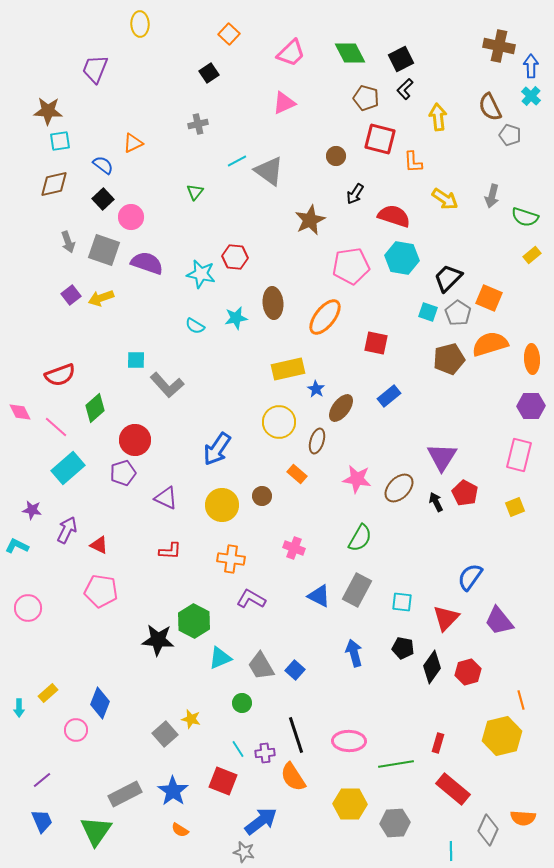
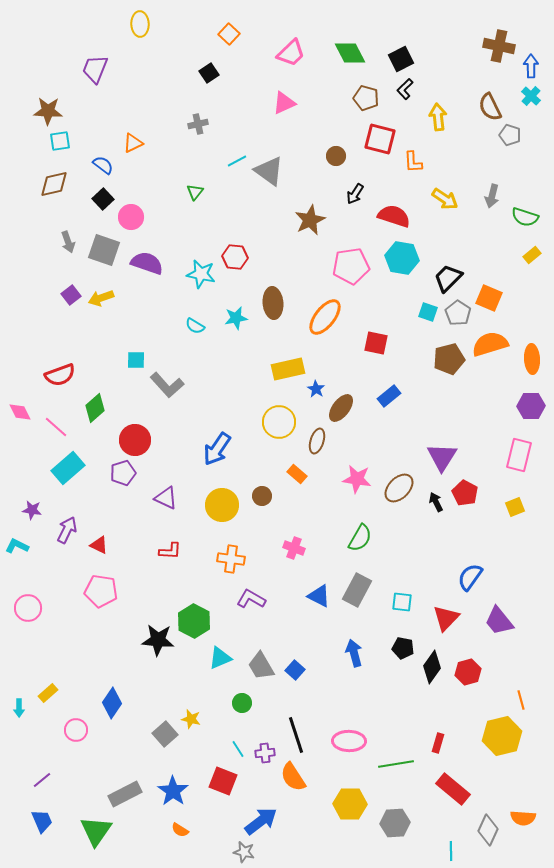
blue diamond at (100, 703): moved 12 px right; rotated 12 degrees clockwise
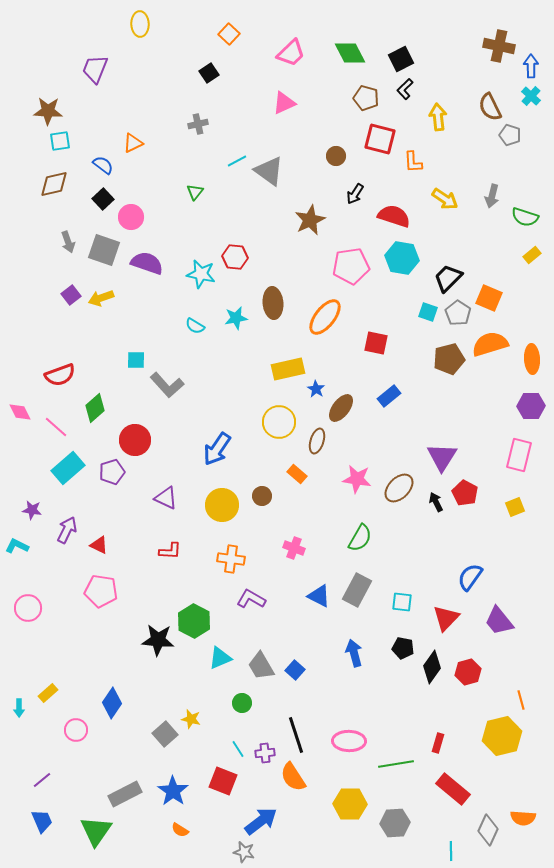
purple pentagon at (123, 473): moved 11 px left, 1 px up
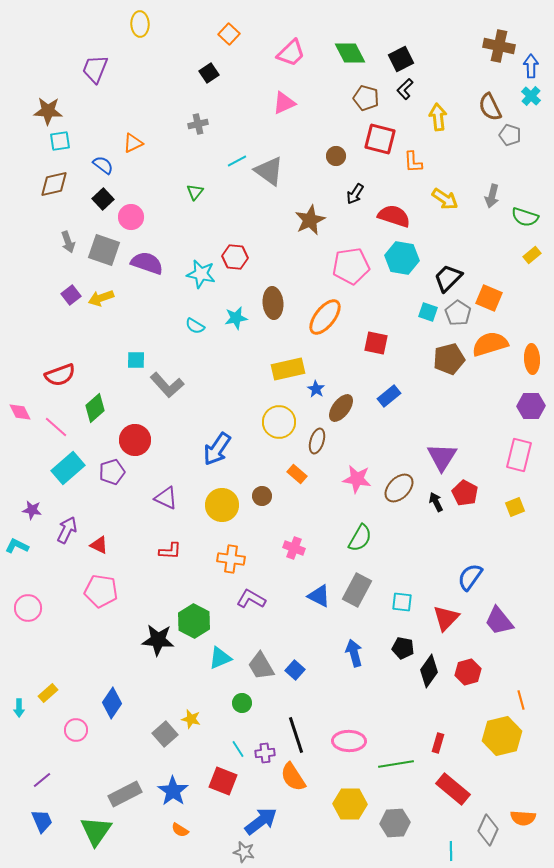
black diamond at (432, 667): moved 3 px left, 4 px down
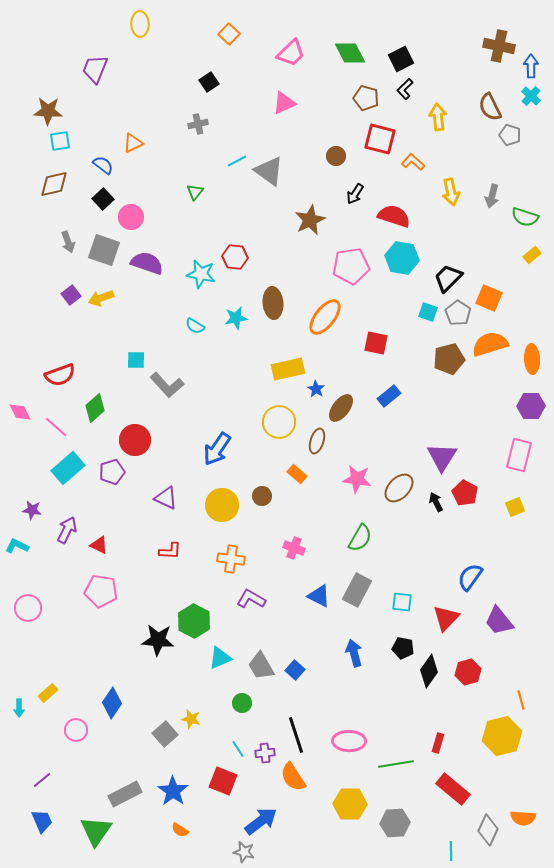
black square at (209, 73): moved 9 px down
orange L-shape at (413, 162): rotated 135 degrees clockwise
yellow arrow at (445, 199): moved 6 px right, 7 px up; rotated 44 degrees clockwise
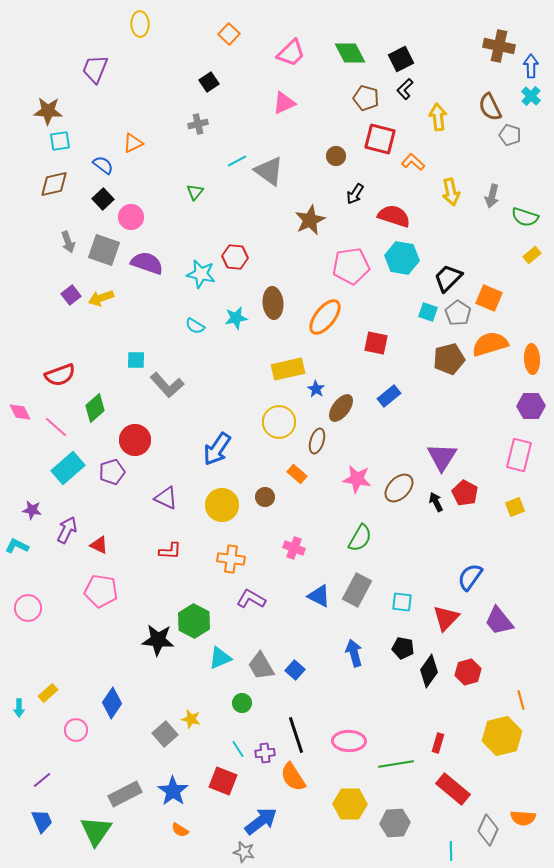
brown circle at (262, 496): moved 3 px right, 1 px down
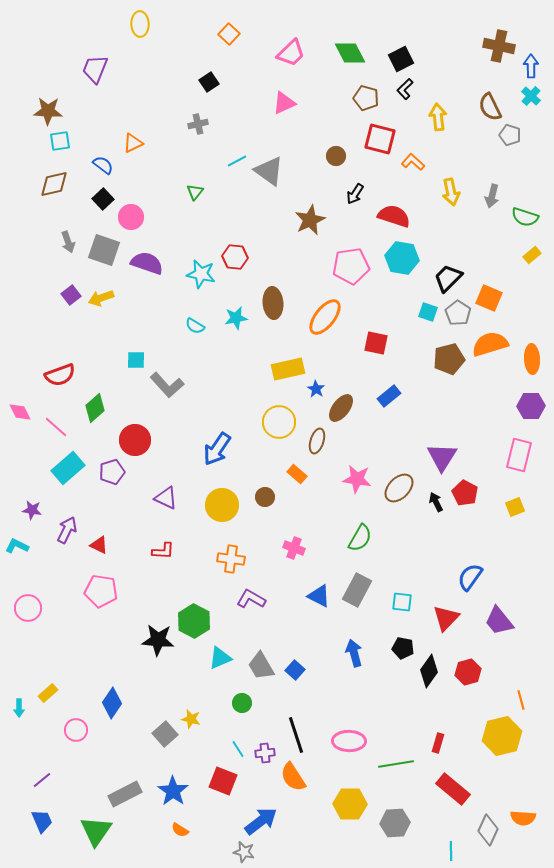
red L-shape at (170, 551): moved 7 px left
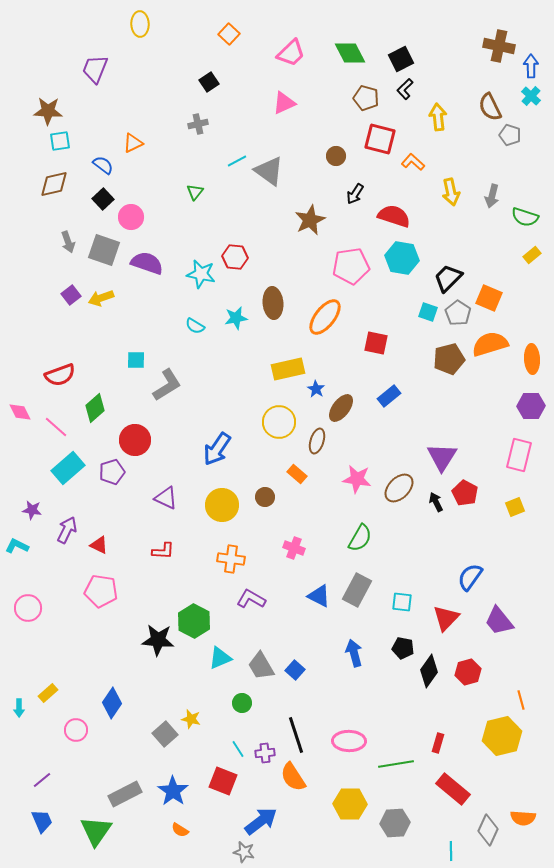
gray L-shape at (167, 385): rotated 80 degrees counterclockwise
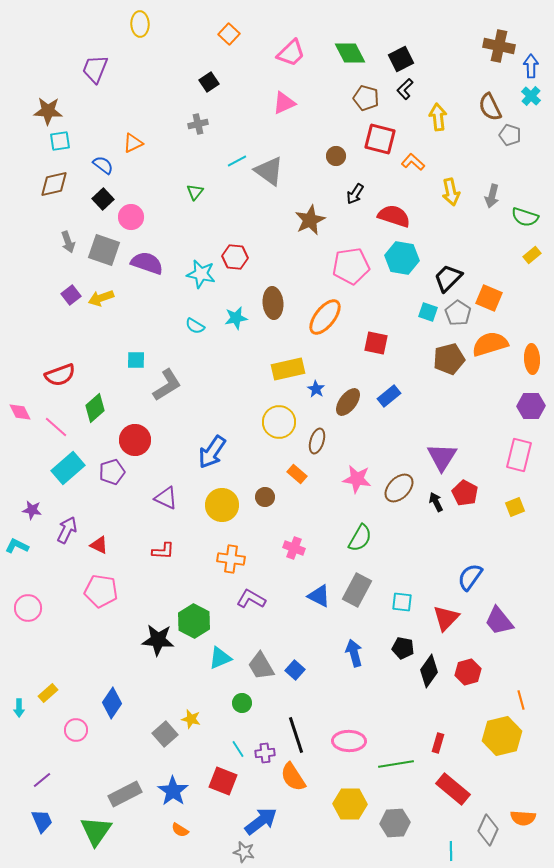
brown ellipse at (341, 408): moved 7 px right, 6 px up
blue arrow at (217, 449): moved 5 px left, 3 px down
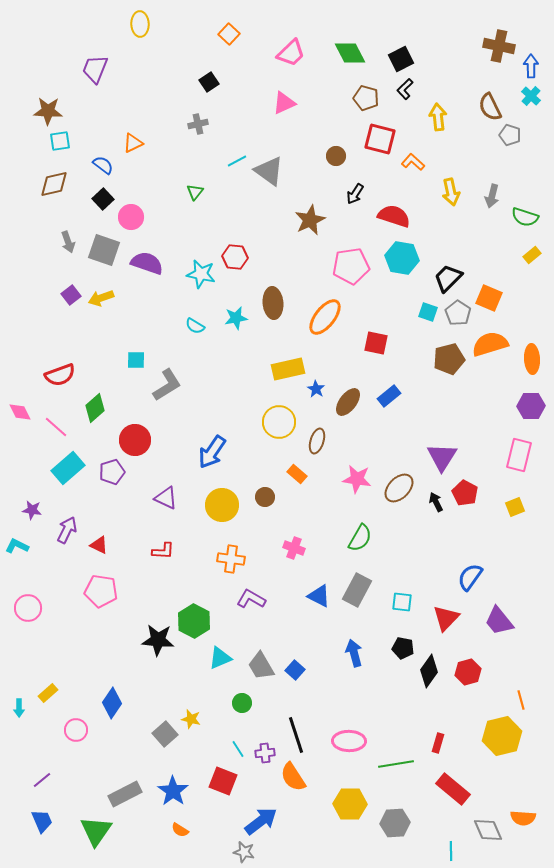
gray diamond at (488, 830): rotated 48 degrees counterclockwise
